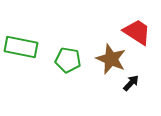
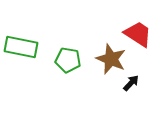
red trapezoid: moved 1 px right, 2 px down
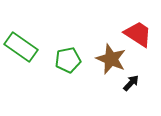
green rectangle: rotated 24 degrees clockwise
green pentagon: rotated 20 degrees counterclockwise
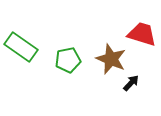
red trapezoid: moved 4 px right; rotated 16 degrees counterclockwise
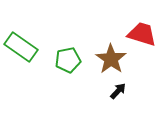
brown star: rotated 12 degrees clockwise
black arrow: moved 13 px left, 8 px down
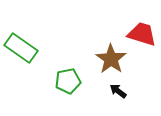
green rectangle: moved 1 px down
green pentagon: moved 21 px down
black arrow: rotated 96 degrees counterclockwise
